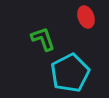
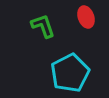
green L-shape: moved 13 px up
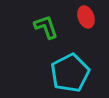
green L-shape: moved 3 px right, 1 px down
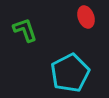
green L-shape: moved 21 px left, 3 px down
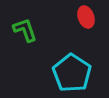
cyan pentagon: moved 2 px right; rotated 12 degrees counterclockwise
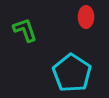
red ellipse: rotated 20 degrees clockwise
